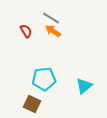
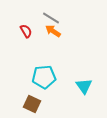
cyan pentagon: moved 2 px up
cyan triangle: rotated 24 degrees counterclockwise
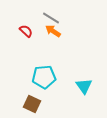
red semicircle: rotated 16 degrees counterclockwise
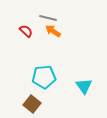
gray line: moved 3 px left; rotated 18 degrees counterclockwise
brown square: rotated 12 degrees clockwise
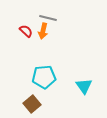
orange arrow: moved 10 px left; rotated 112 degrees counterclockwise
brown square: rotated 12 degrees clockwise
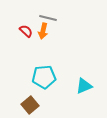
cyan triangle: rotated 42 degrees clockwise
brown square: moved 2 px left, 1 px down
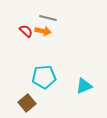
orange arrow: rotated 91 degrees counterclockwise
brown square: moved 3 px left, 2 px up
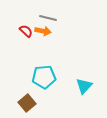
cyan triangle: rotated 24 degrees counterclockwise
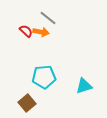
gray line: rotated 24 degrees clockwise
orange arrow: moved 2 px left, 1 px down
cyan triangle: rotated 30 degrees clockwise
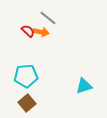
red semicircle: moved 2 px right
cyan pentagon: moved 18 px left, 1 px up
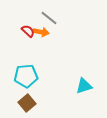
gray line: moved 1 px right
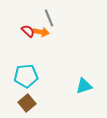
gray line: rotated 30 degrees clockwise
